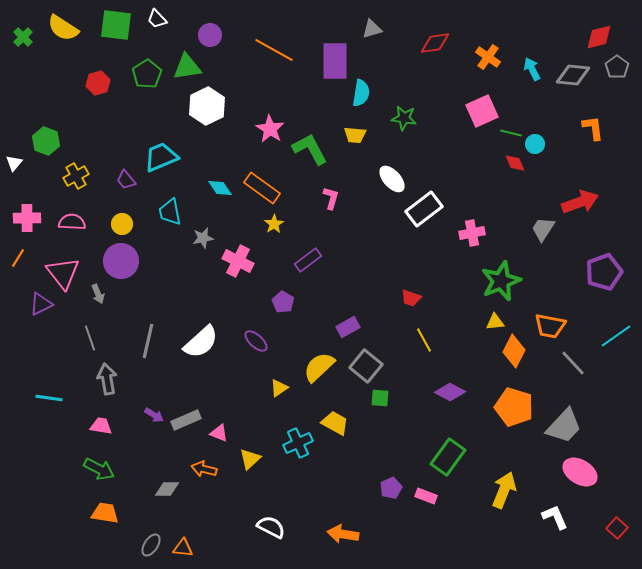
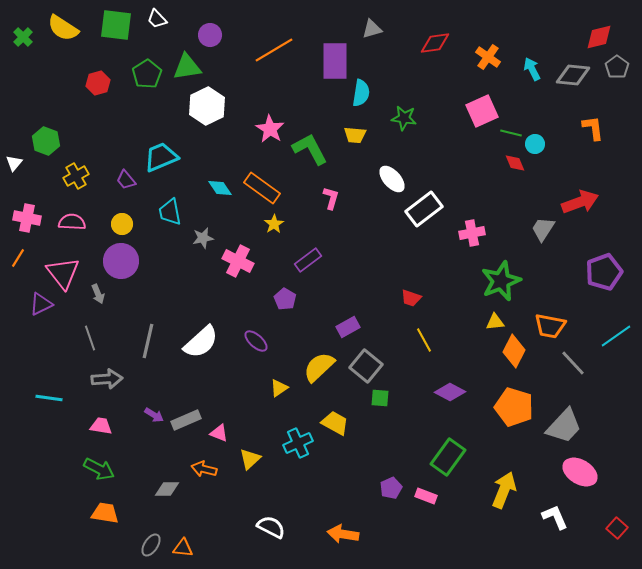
orange line at (274, 50): rotated 60 degrees counterclockwise
pink cross at (27, 218): rotated 12 degrees clockwise
purple pentagon at (283, 302): moved 2 px right, 3 px up
gray arrow at (107, 379): rotated 96 degrees clockwise
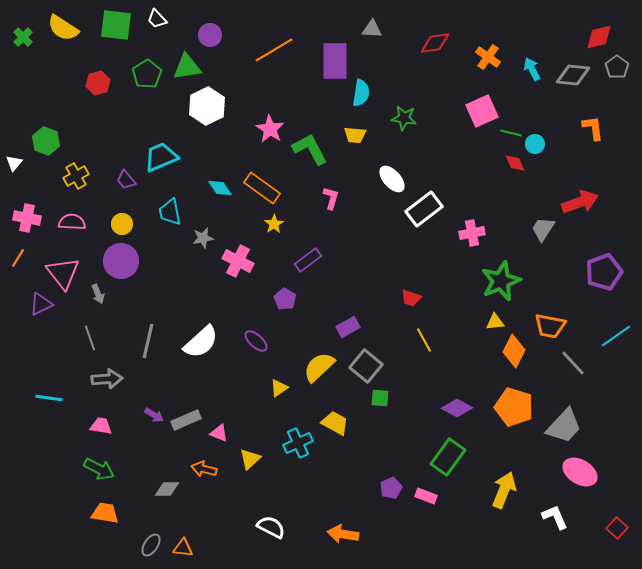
gray triangle at (372, 29): rotated 20 degrees clockwise
purple diamond at (450, 392): moved 7 px right, 16 px down
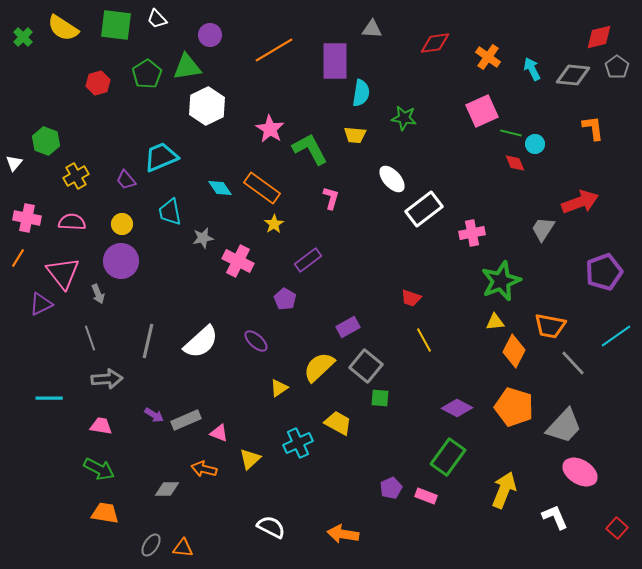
cyan line at (49, 398): rotated 8 degrees counterclockwise
yellow trapezoid at (335, 423): moved 3 px right
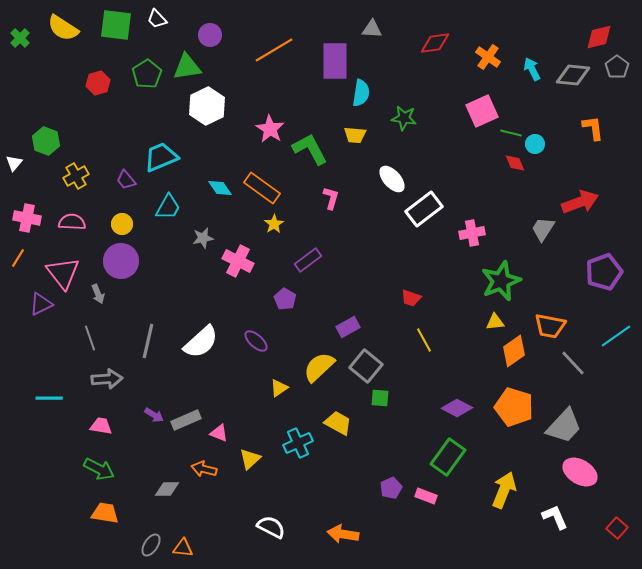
green cross at (23, 37): moved 3 px left, 1 px down
cyan trapezoid at (170, 212): moved 2 px left, 5 px up; rotated 140 degrees counterclockwise
orange diamond at (514, 351): rotated 28 degrees clockwise
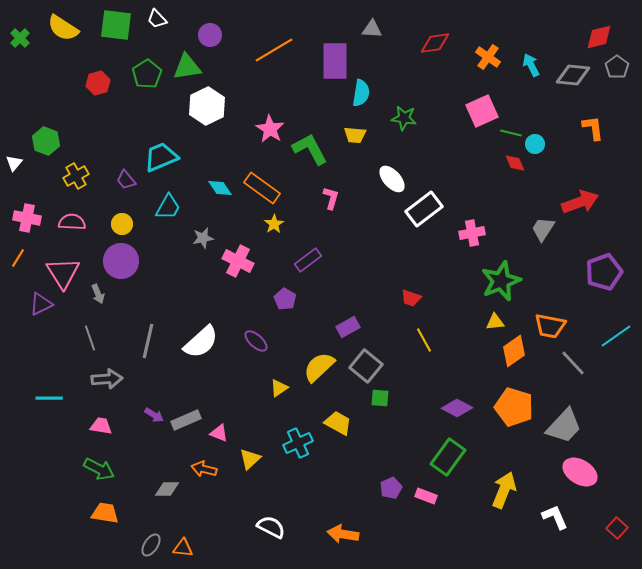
cyan arrow at (532, 69): moved 1 px left, 4 px up
pink triangle at (63, 273): rotated 6 degrees clockwise
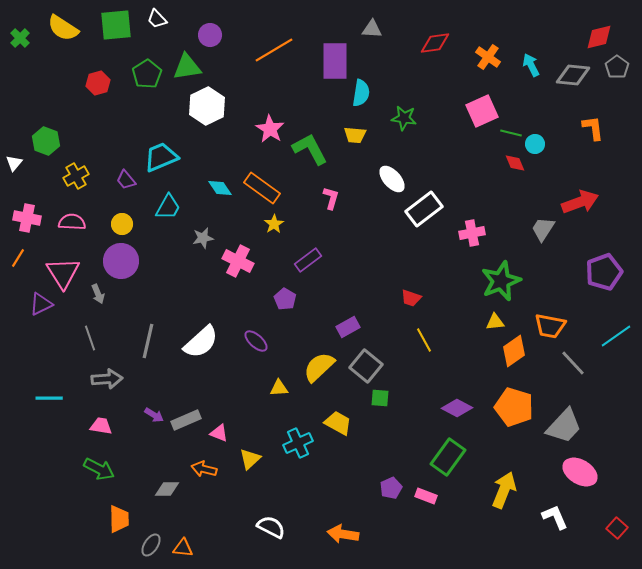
green square at (116, 25): rotated 12 degrees counterclockwise
yellow triangle at (279, 388): rotated 30 degrees clockwise
orange trapezoid at (105, 513): moved 14 px right, 6 px down; rotated 80 degrees clockwise
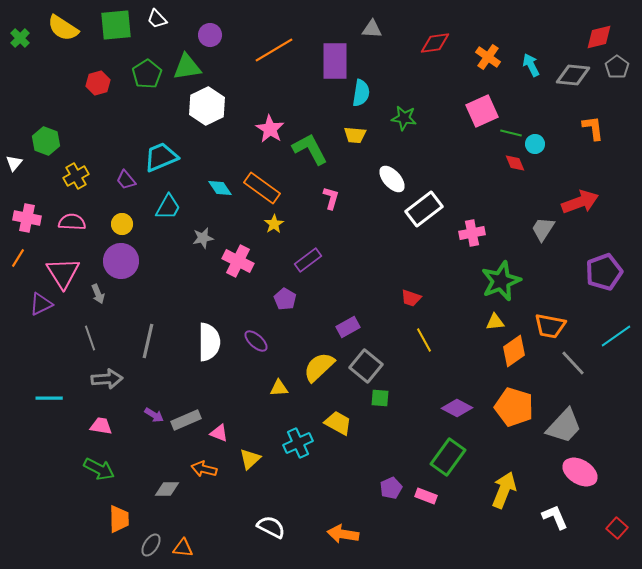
white semicircle at (201, 342): moved 8 px right; rotated 48 degrees counterclockwise
